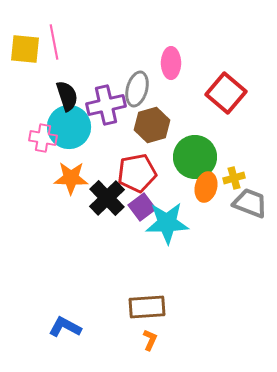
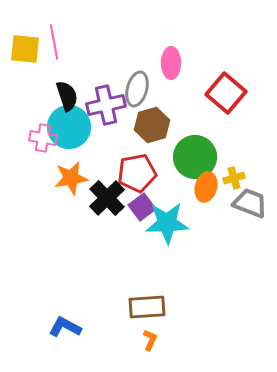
orange star: rotated 12 degrees counterclockwise
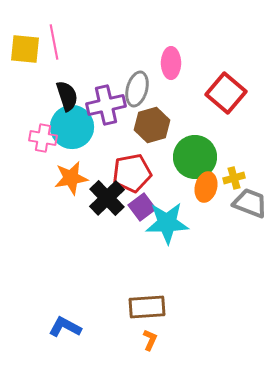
cyan circle: moved 3 px right
red pentagon: moved 5 px left
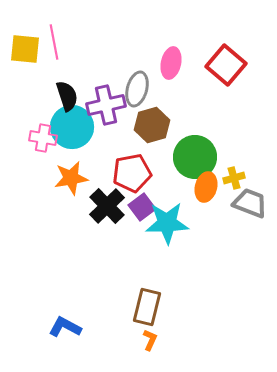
pink ellipse: rotated 12 degrees clockwise
red square: moved 28 px up
black cross: moved 8 px down
brown rectangle: rotated 72 degrees counterclockwise
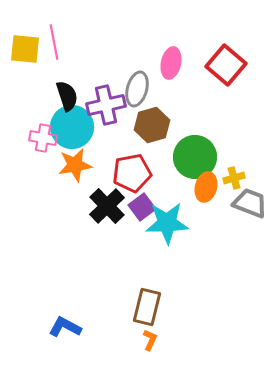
orange star: moved 4 px right, 13 px up
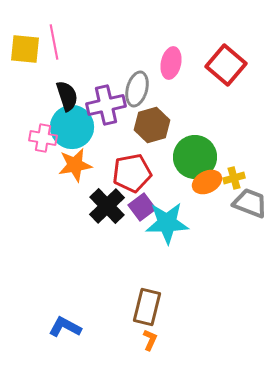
orange ellipse: moved 1 px right, 5 px up; rotated 48 degrees clockwise
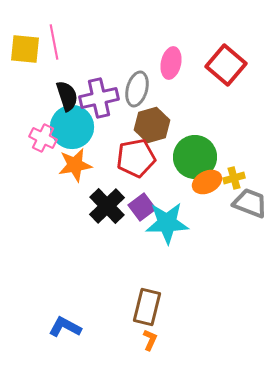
purple cross: moved 7 px left, 7 px up
pink cross: rotated 16 degrees clockwise
red pentagon: moved 4 px right, 15 px up
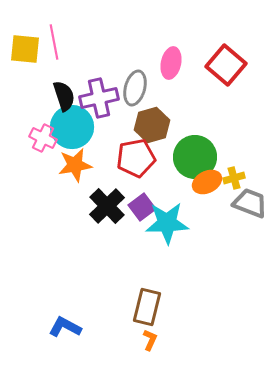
gray ellipse: moved 2 px left, 1 px up
black semicircle: moved 3 px left
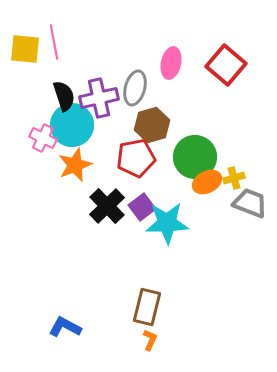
cyan circle: moved 2 px up
orange star: rotated 12 degrees counterclockwise
